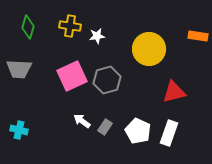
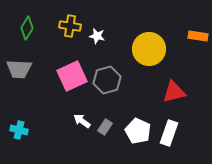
green diamond: moved 1 px left, 1 px down; rotated 15 degrees clockwise
white star: rotated 21 degrees clockwise
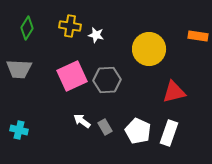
white star: moved 1 px left, 1 px up
gray hexagon: rotated 12 degrees clockwise
gray rectangle: rotated 63 degrees counterclockwise
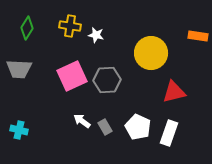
yellow circle: moved 2 px right, 4 px down
white pentagon: moved 4 px up
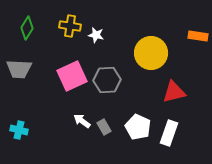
gray rectangle: moved 1 px left
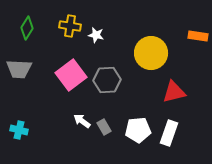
pink square: moved 1 px left, 1 px up; rotated 12 degrees counterclockwise
white pentagon: moved 3 px down; rotated 30 degrees counterclockwise
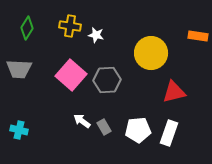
pink square: rotated 12 degrees counterclockwise
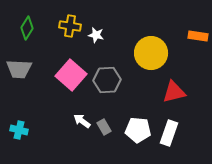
white pentagon: rotated 10 degrees clockwise
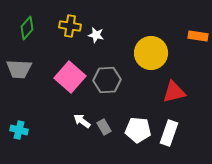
green diamond: rotated 10 degrees clockwise
pink square: moved 1 px left, 2 px down
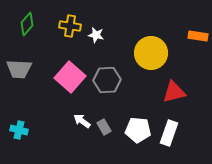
green diamond: moved 4 px up
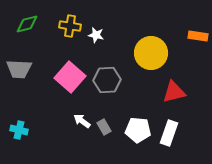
green diamond: rotated 35 degrees clockwise
